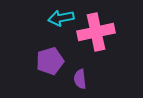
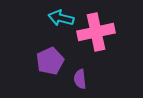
cyan arrow: rotated 25 degrees clockwise
purple pentagon: rotated 8 degrees counterclockwise
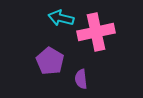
purple pentagon: rotated 16 degrees counterclockwise
purple semicircle: moved 1 px right
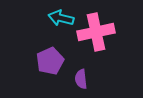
purple pentagon: rotated 16 degrees clockwise
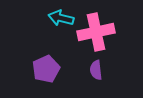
purple pentagon: moved 4 px left, 8 px down
purple semicircle: moved 15 px right, 9 px up
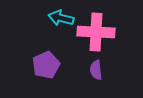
pink cross: rotated 15 degrees clockwise
purple pentagon: moved 4 px up
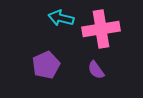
pink cross: moved 5 px right, 3 px up; rotated 12 degrees counterclockwise
purple semicircle: rotated 30 degrees counterclockwise
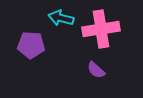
purple pentagon: moved 15 px left, 20 px up; rotated 28 degrees clockwise
purple semicircle: rotated 12 degrees counterclockwise
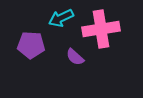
cyan arrow: rotated 40 degrees counterclockwise
purple semicircle: moved 21 px left, 13 px up
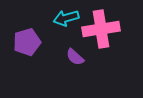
cyan arrow: moved 5 px right; rotated 10 degrees clockwise
purple pentagon: moved 4 px left, 3 px up; rotated 20 degrees counterclockwise
